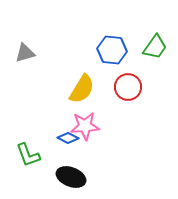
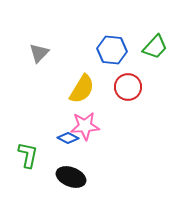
green trapezoid: rotated 8 degrees clockwise
gray triangle: moved 14 px right; rotated 30 degrees counterclockwise
green L-shape: rotated 148 degrees counterclockwise
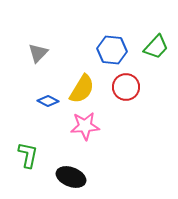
green trapezoid: moved 1 px right
gray triangle: moved 1 px left
red circle: moved 2 px left
blue diamond: moved 20 px left, 37 px up
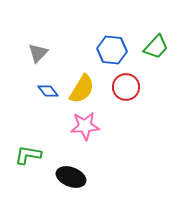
blue diamond: moved 10 px up; rotated 25 degrees clockwise
green L-shape: rotated 92 degrees counterclockwise
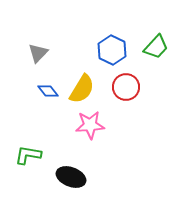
blue hexagon: rotated 20 degrees clockwise
pink star: moved 5 px right, 1 px up
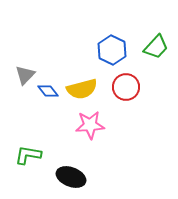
gray triangle: moved 13 px left, 22 px down
yellow semicircle: rotated 44 degrees clockwise
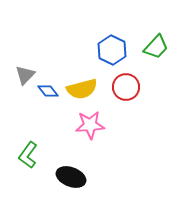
green L-shape: rotated 64 degrees counterclockwise
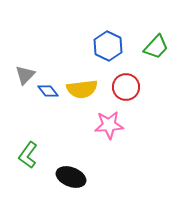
blue hexagon: moved 4 px left, 4 px up
yellow semicircle: rotated 8 degrees clockwise
pink star: moved 19 px right
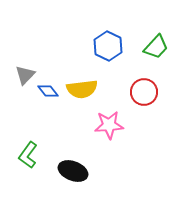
red circle: moved 18 px right, 5 px down
black ellipse: moved 2 px right, 6 px up
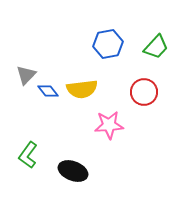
blue hexagon: moved 2 px up; rotated 24 degrees clockwise
gray triangle: moved 1 px right
